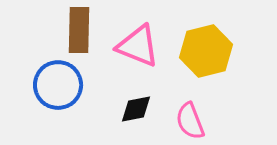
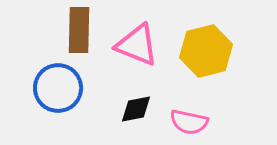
pink triangle: moved 1 px left, 1 px up
blue circle: moved 3 px down
pink semicircle: moved 1 px left, 1 px down; rotated 57 degrees counterclockwise
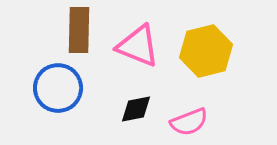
pink triangle: moved 1 px right, 1 px down
pink semicircle: rotated 33 degrees counterclockwise
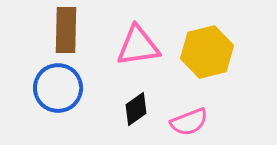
brown rectangle: moved 13 px left
pink triangle: rotated 30 degrees counterclockwise
yellow hexagon: moved 1 px right, 1 px down
black diamond: rotated 24 degrees counterclockwise
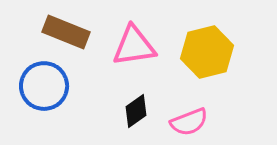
brown rectangle: moved 2 px down; rotated 69 degrees counterclockwise
pink triangle: moved 4 px left
blue circle: moved 14 px left, 2 px up
black diamond: moved 2 px down
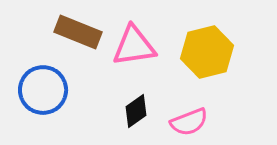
brown rectangle: moved 12 px right
blue circle: moved 1 px left, 4 px down
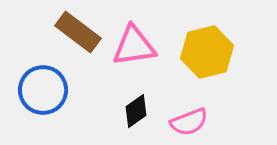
brown rectangle: rotated 15 degrees clockwise
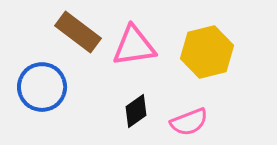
blue circle: moved 1 px left, 3 px up
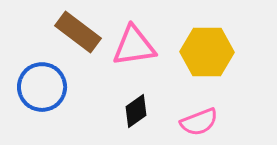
yellow hexagon: rotated 15 degrees clockwise
pink semicircle: moved 10 px right
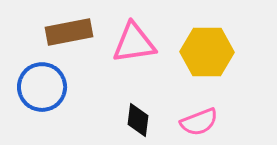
brown rectangle: moved 9 px left; rotated 48 degrees counterclockwise
pink triangle: moved 3 px up
black diamond: moved 2 px right, 9 px down; rotated 48 degrees counterclockwise
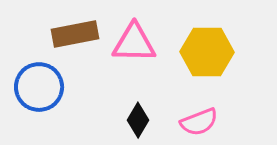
brown rectangle: moved 6 px right, 2 px down
pink triangle: rotated 9 degrees clockwise
blue circle: moved 3 px left
black diamond: rotated 24 degrees clockwise
